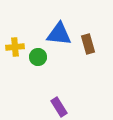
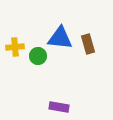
blue triangle: moved 1 px right, 4 px down
green circle: moved 1 px up
purple rectangle: rotated 48 degrees counterclockwise
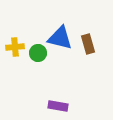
blue triangle: rotated 8 degrees clockwise
green circle: moved 3 px up
purple rectangle: moved 1 px left, 1 px up
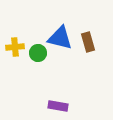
brown rectangle: moved 2 px up
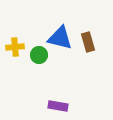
green circle: moved 1 px right, 2 px down
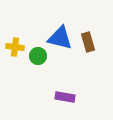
yellow cross: rotated 12 degrees clockwise
green circle: moved 1 px left, 1 px down
purple rectangle: moved 7 px right, 9 px up
